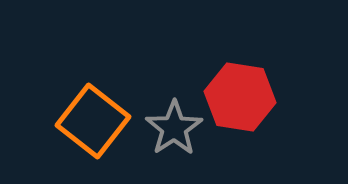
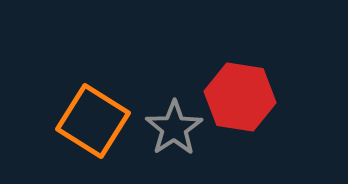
orange square: rotated 6 degrees counterclockwise
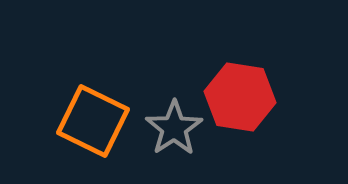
orange square: rotated 6 degrees counterclockwise
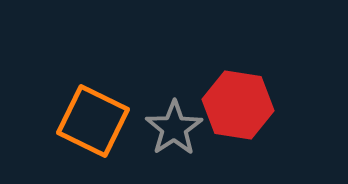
red hexagon: moved 2 px left, 8 px down
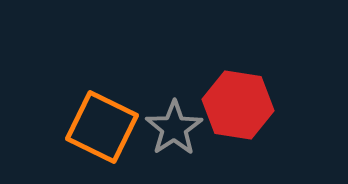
orange square: moved 9 px right, 6 px down
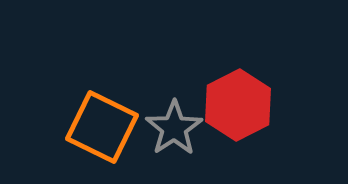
red hexagon: rotated 24 degrees clockwise
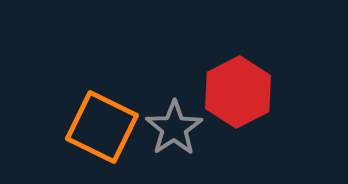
red hexagon: moved 13 px up
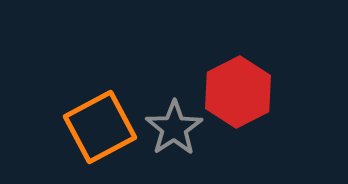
orange square: moved 2 px left; rotated 36 degrees clockwise
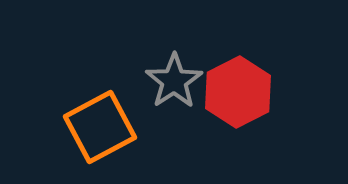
gray star: moved 47 px up
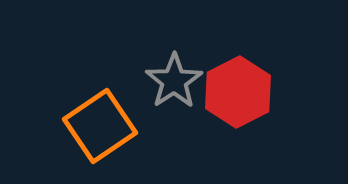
orange square: moved 1 px up; rotated 6 degrees counterclockwise
